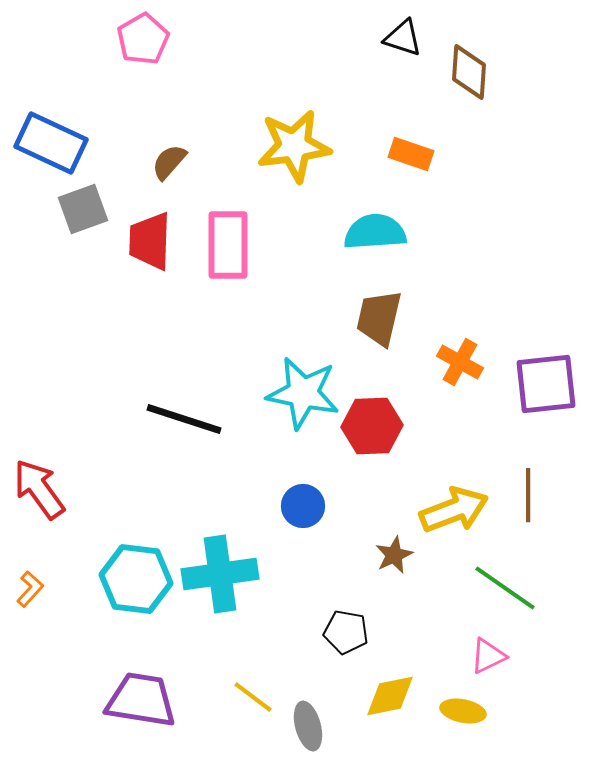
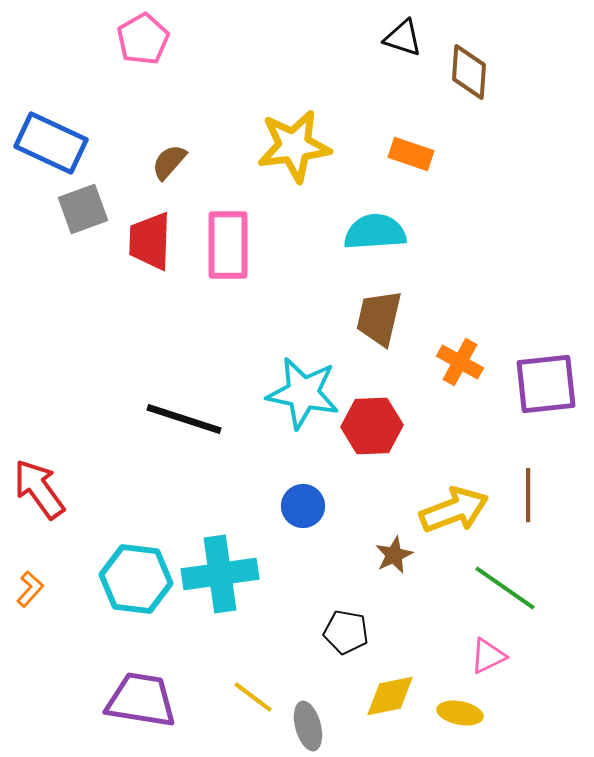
yellow ellipse: moved 3 px left, 2 px down
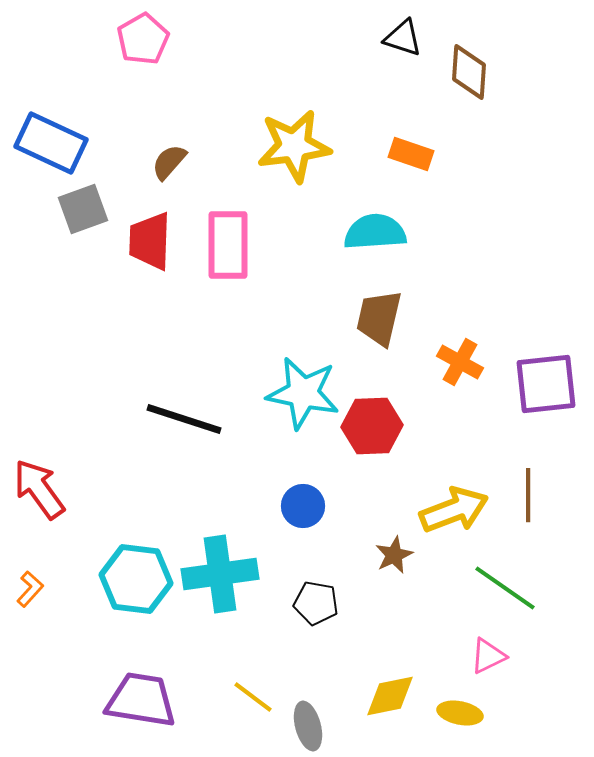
black pentagon: moved 30 px left, 29 px up
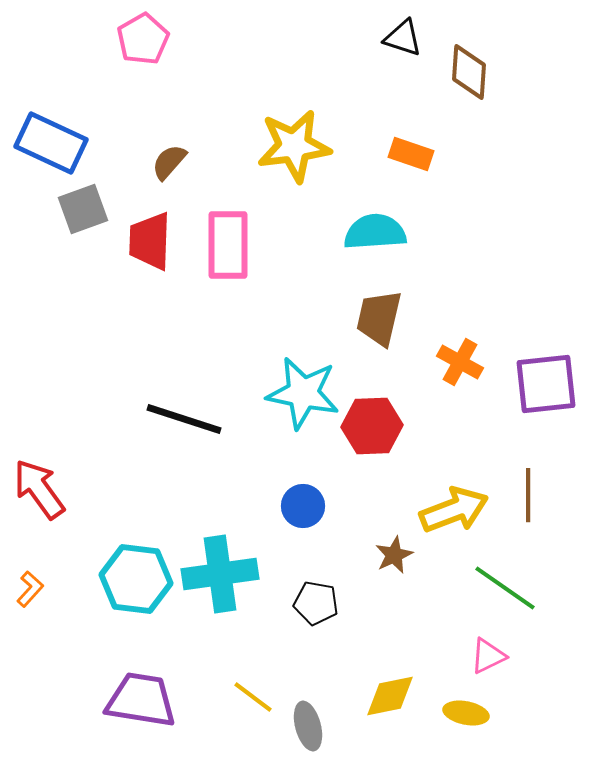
yellow ellipse: moved 6 px right
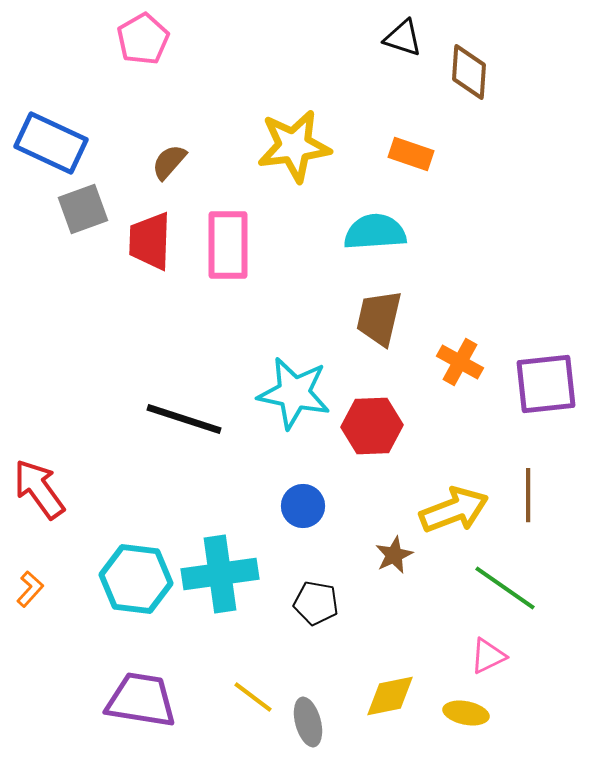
cyan star: moved 9 px left
gray ellipse: moved 4 px up
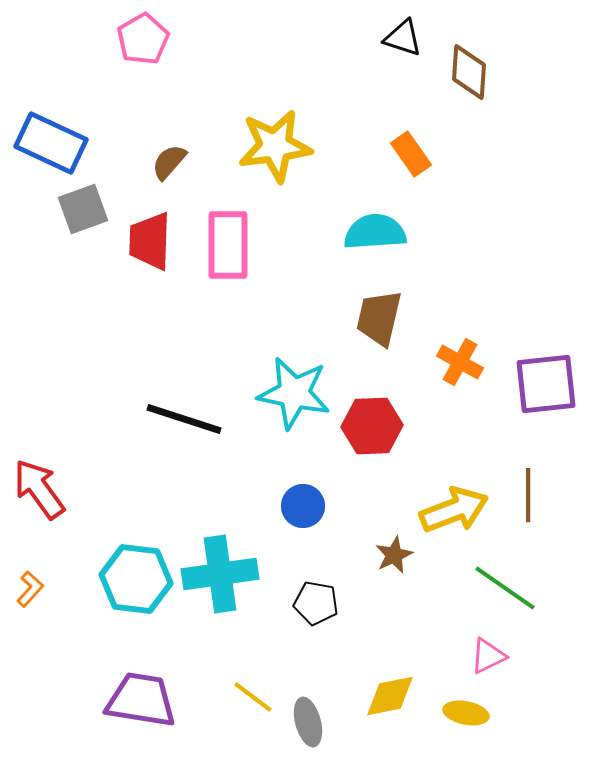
yellow star: moved 19 px left
orange rectangle: rotated 36 degrees clockwise
